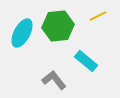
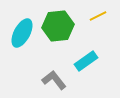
cyan rectangle: rotated 75 degrees counterclockwise
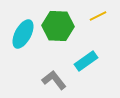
green hexagon: rotated 8 degrees clockwise
cyan ellipse: moved 1 px right, 1 px down
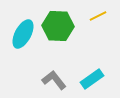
cyan rectangle: moved 6 px right, 18 px down
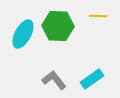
yellow line: rotated 30 degrees clockwise
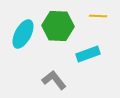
cyan rectangle: moved 4 px left, 25 px up; rotated 15 degrees clockwise
